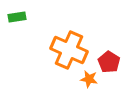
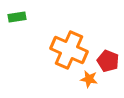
red pentagon: moved 1 px left, 1 px up; rotated 10 degrees counterclockwise
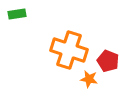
green rectangle: moved 3 px up
orange cross: rotated 6 degrees counterclockwise
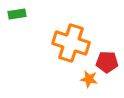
orange cross: moved 2 px right, 7 px up
red pentagon: moved 1 px left, 1 px down; rotated 20 degrees counterclockwise
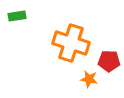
green rectangle: moved 2 px down
red pentagon: moved 2 px right, 1 px up
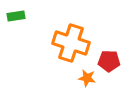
green rectangle: moved 1 px left
orange star: moved 2 px left, 1 px up
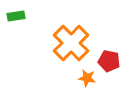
orange cross: rotated 27 degrees clockwise
red pentagon: rotated 10 degrees clockwise
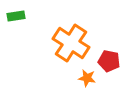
orange cross: rotated 12 degrees counterclockwise
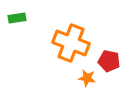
green rectangle: moved 1 px right, 2 px down
orange cross: rotated 12 degrees counterclockwise
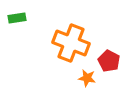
red pentagon: rotated 15 degrees clockwise
